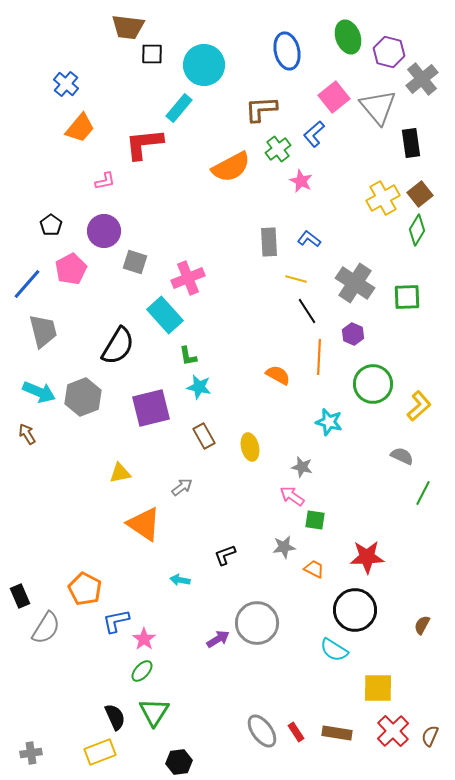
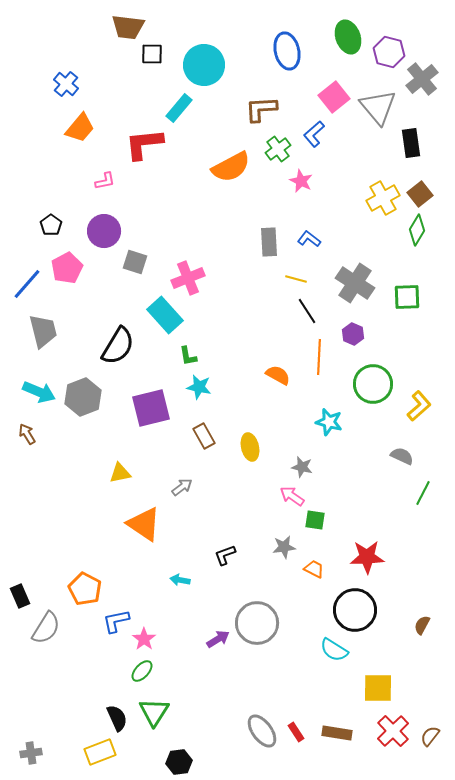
pink pentagon at (71, 269): moved 4 px left, 1 px up
black semicircle at (115, 717): moved 2 px right, 1 px down
brown semicircle at (430, 736): rotated 15 degrees clockwise
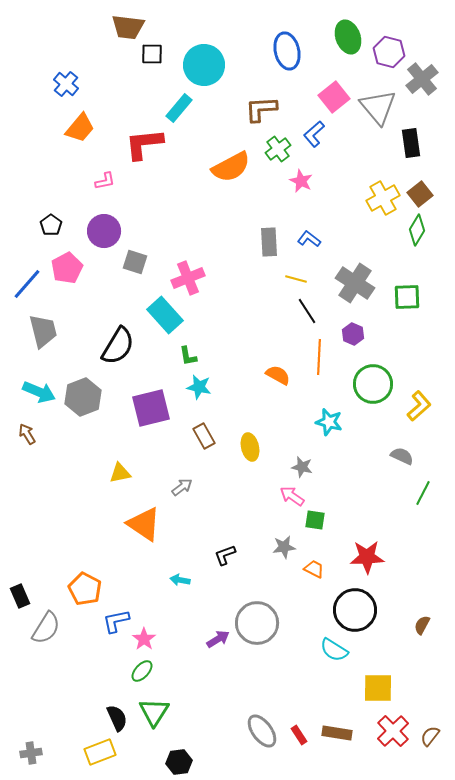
red rectangle at (296, 732): moved 3 px right, 3 px down
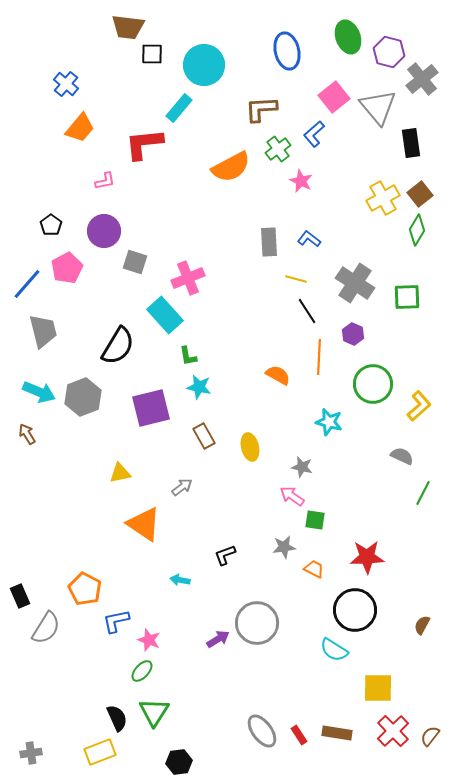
pink star at (144, 639): moved 5 px right, 1 px down; rotated 15 degrees counterclockwise
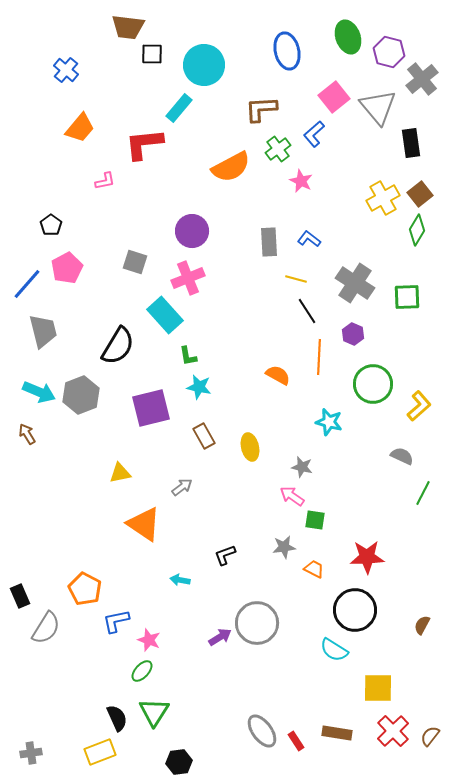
blue cross at (66, 84): moved 14 px up
purple circle at (104, 231): moved 88 px right
gray hexagon at (83, 397): moved 2 px left, 2 px up
purple arrow at (218, 639): moved 2 px right, 2 px up
red rectangle at (299, 735): moved 3 px left, 6 px down
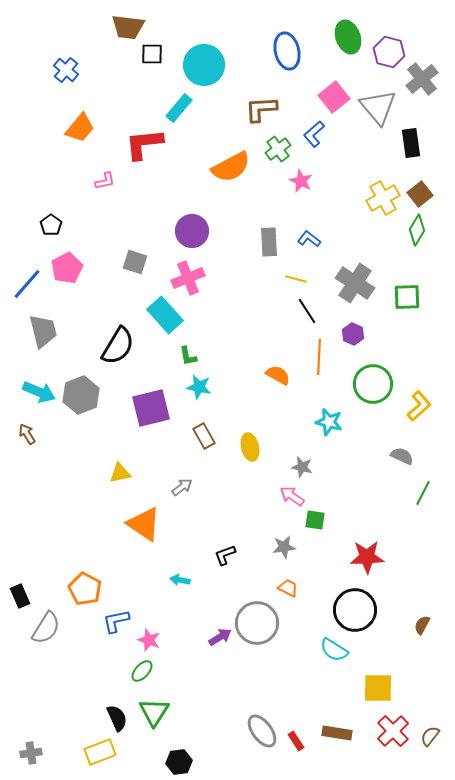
orange trapezoid at (314, 569): moved 26 px left, 19 px down
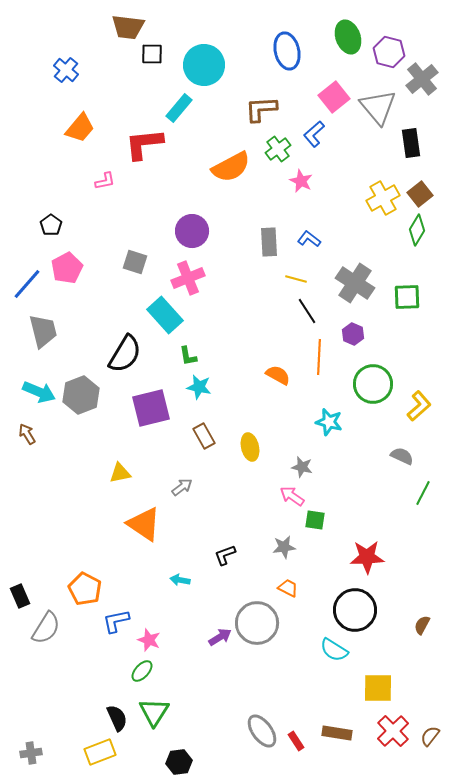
black semicircle at (118, 346): moved 7 px right, 8 px down
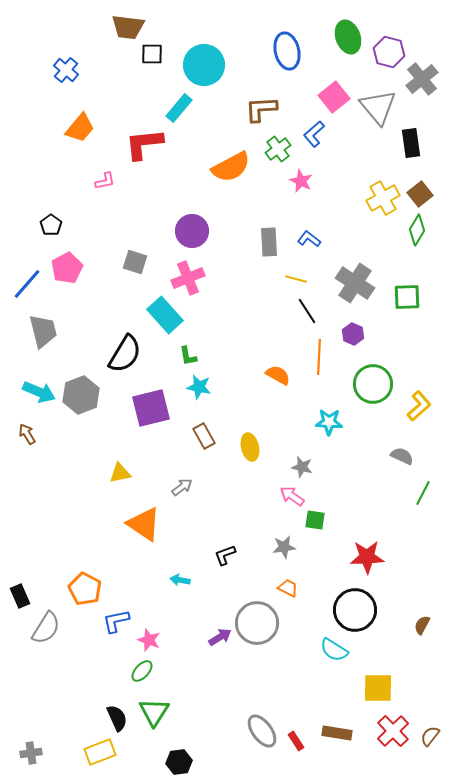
cyan star at (329, 422): rotated 12 degrees counterclockwise
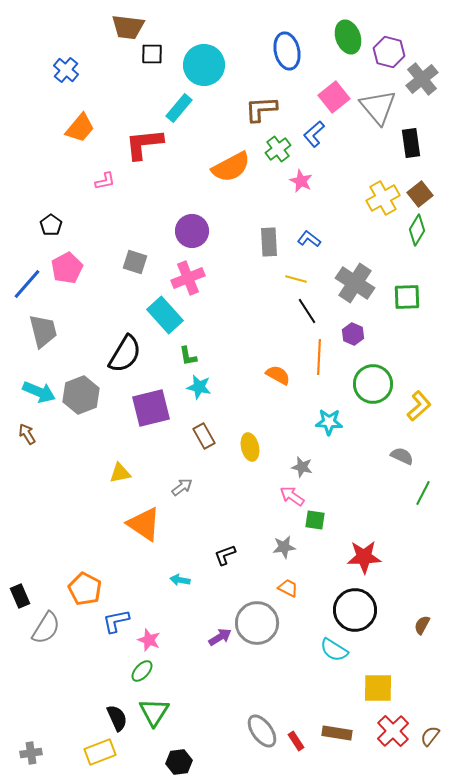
red star at (367, 557): moved 3 px left
